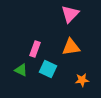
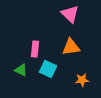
pink triangle: rotated 30 degrees counterclockwise
pink rectangle: rotated 14 degrees counterclockwise
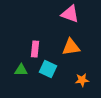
pink triangle: rotated 24 degrees counterclockwise
green triangle: rotated 24 degrees counterclockwise
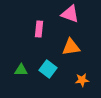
pink rectangle: moved 4 px right, 20 px up
cyan square: rotated 12 degrees clockwise
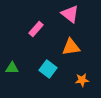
pink triangle: rotated 18 degrees clockwise
pink rectangle: moved 3 px left; rotated 35 degrees clockwise
green triangle: moved 9 px left, 2 px up
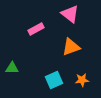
pink rectangle: rotated 21 degrees clockwise
orange triangle: rotated 12 degrees counterclockwise
cyan square: moved 6 px right, 11 px down; rotated 30 degrees clockwise
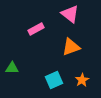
orange star: rotated 24 degrees counterclockwise
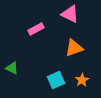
pink triangle: rotated 12 degrees counterclockwise
orange triangle: moved 3 px right, 1 px down
green triangle: rotated 24 degrees clockwise
cyan square: moved 2 px right
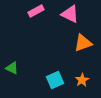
pink rectangle: moved 18 px up
orange triangle: moved 9 px right, 5 px up
cyan square: moved 1 px left
